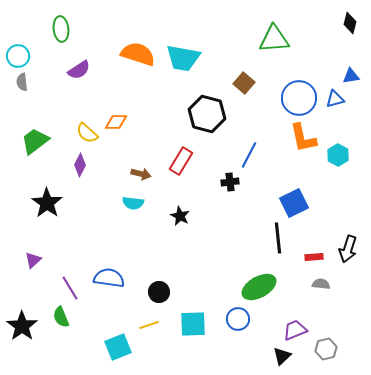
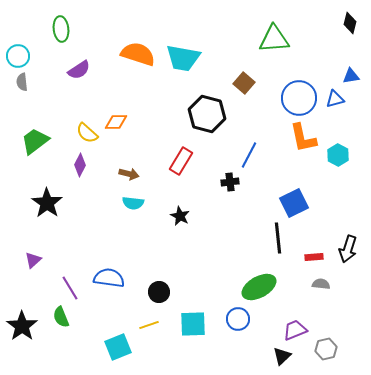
brown arrow at (141, 174): moved 12 px left
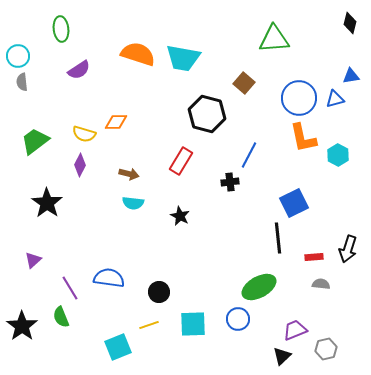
yellow semicircle at (87, 133): moved 3 px left, 1 px down; rotated 25 degrees counterclockwise
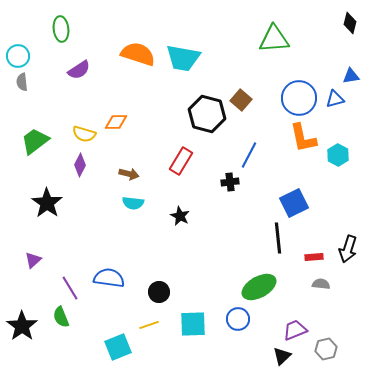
brown square at (244, 83): moved 3 px left, 17 px down
